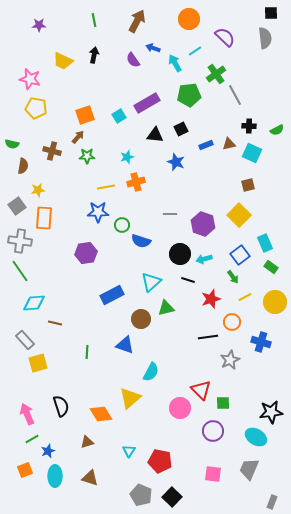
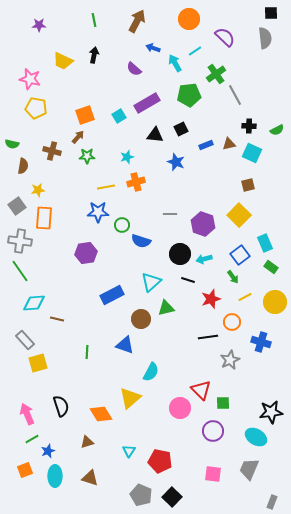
purple semicircle at (133, 60): moved 1 px right, 9 px down; rotated 14 degrees counterclockwise
brown line at (55, 323): moved 2 px right, 4 px up
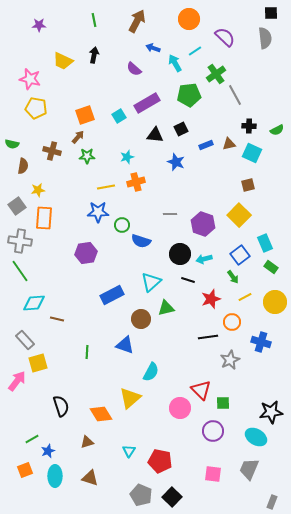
pink arrow at (27, 414): moved 10 px left, 33 px up; rotated 60 degrees clockwise
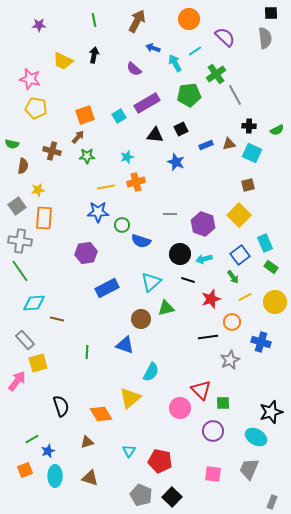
blue rectangle at (112, 295): moved 5 px left, 7 px up
black star at (271, 412): rotated 10 degrees counterclockwise
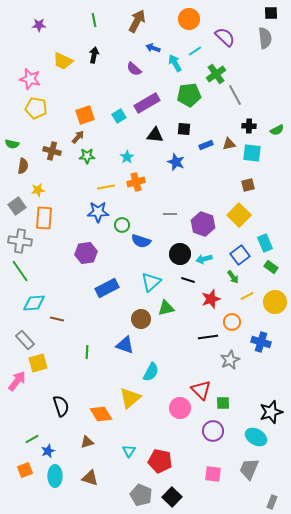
black square at (181, 129): moved 3 px right; rotated 32 degrees clockwise
cyan square at (252, 153): rotated 18 degrees counterclockwise
cyan star at (127, 157): rotated 16 degrees counterclockwise
yellow line at (245, 297): moved 2 px right, 1 px up
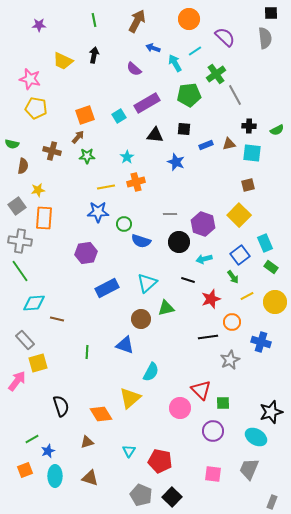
green circle at (122, 225): moved 2 px right, 1 px up
black circle at (180, 254): moved 1 px left, 12 px up
cyan triangle at (151, 282): moved 4 px left, 1 px down
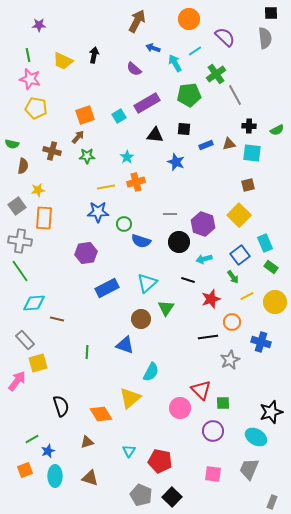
green line at (94, 20): moved 66 px left, 35 px down
green triangle at (166, 308): rotated 42 degrees counterclockwise
